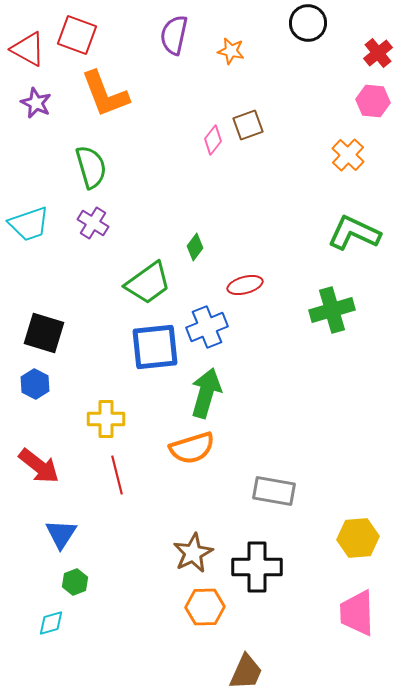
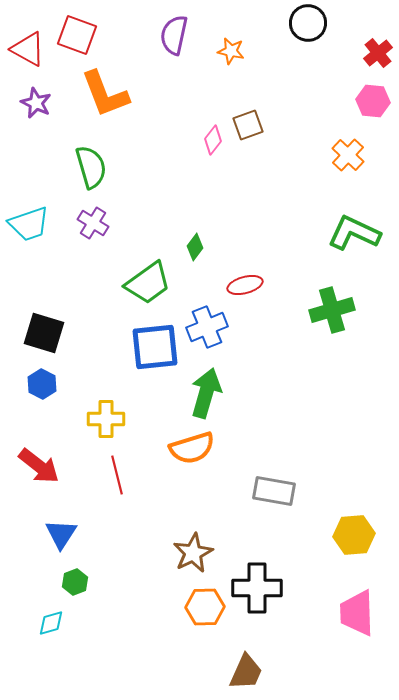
blue hexagon: moved 7 px right
yellow hexagon: moved 4 px left, 3 px up
black cross: moved 21 px down
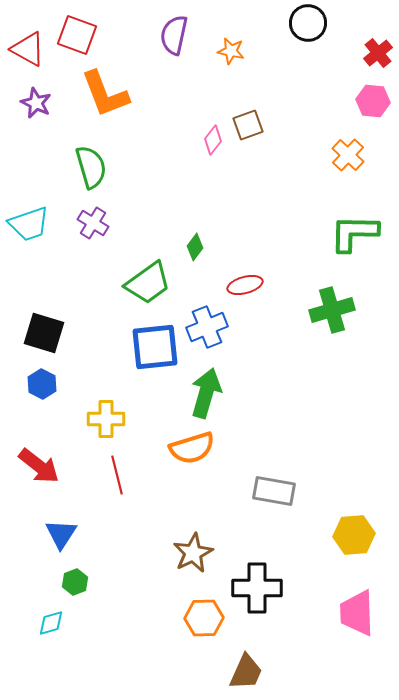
green L-shape: rotated 24 degrees counterclockwise
orange hexagon: moved 1 px left, 11 px down
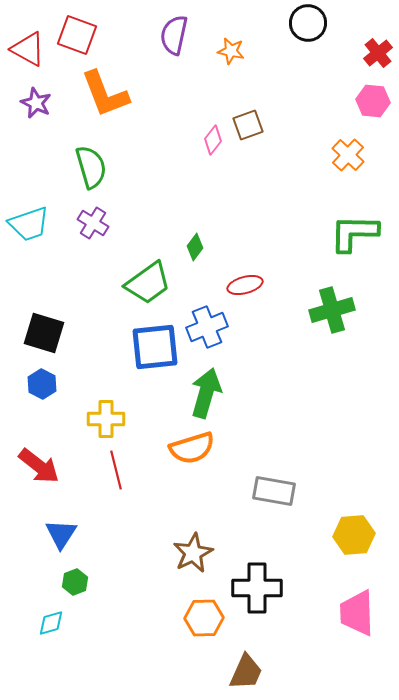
red line: moved 1 px left, 5 px up
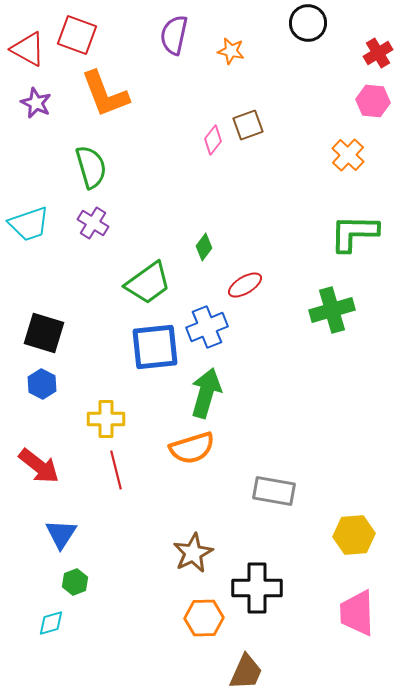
red cross: rotated 8 degrees clockwise
green diamond: moved 9 px right
red ellipse: rotated 16 degrees counterclockwise
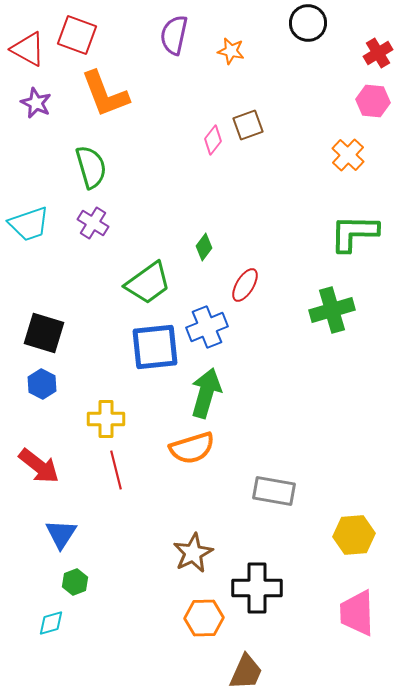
red ellipse: rotated 28 degrees counterclockwise
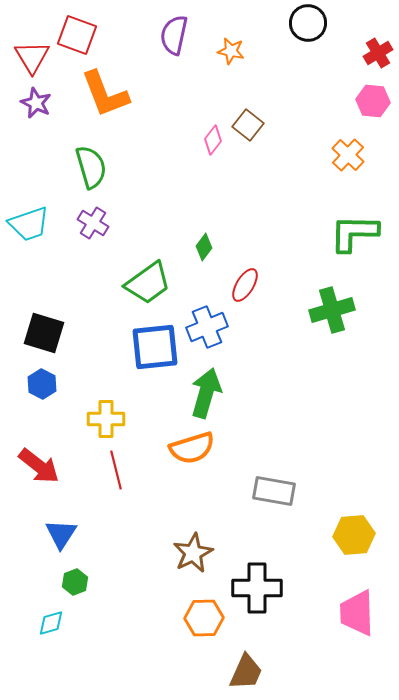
red triangle: moved 4 px right, 8 px down; rotated 30 degrees clockwise
brown square: rotated 32 degrees counterclockwise
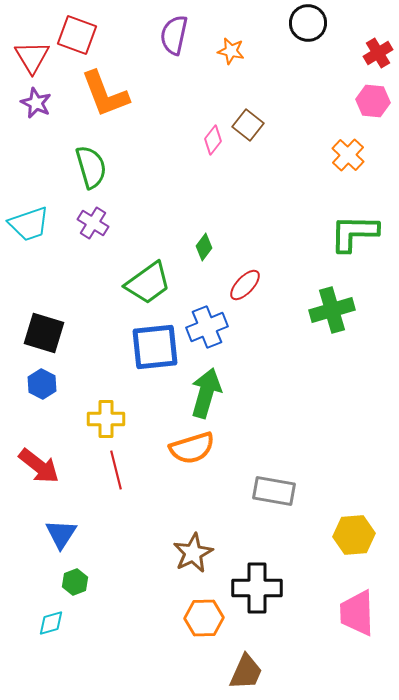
red ellipse: rotated 12 degrees clockwise
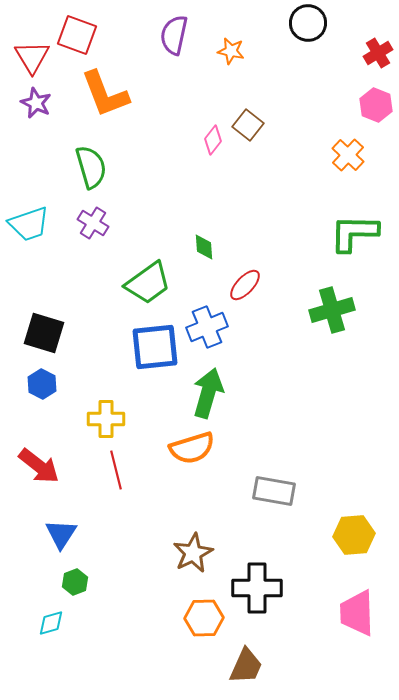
pink hexagon: moved 3 px right, 4 px down; rotated 16 degrees clockwise
green diamond: rotated 40 degrees counterclockwise
green arrow: moved 2 px right
brown trapezoid: moved 6 px up
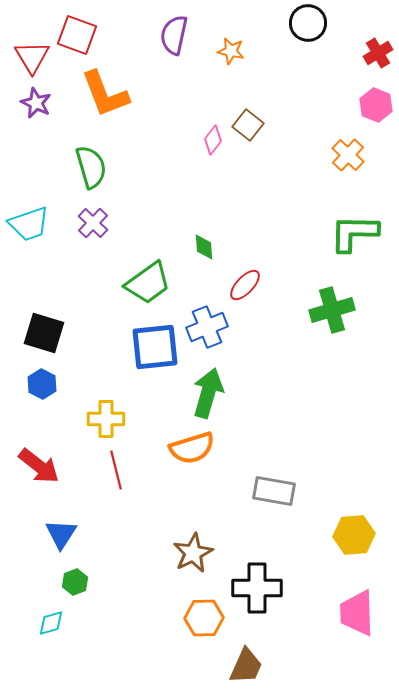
purple cross: rotated 12 degrees clockwise
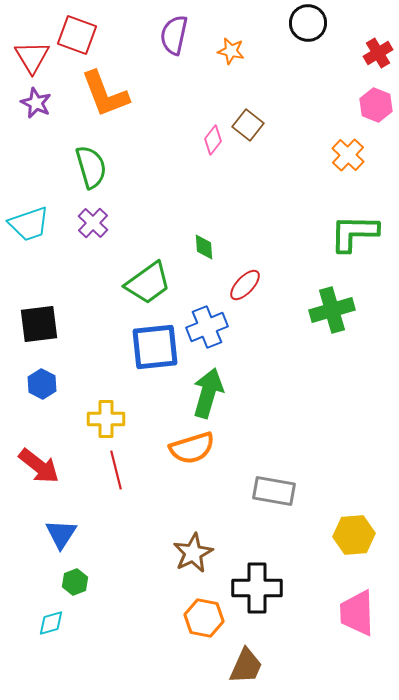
black square: moved 5 px left, 9 px up; rotated 24 degrees counterclockwise
orange hexagon: rotated 12 degrees clockwise
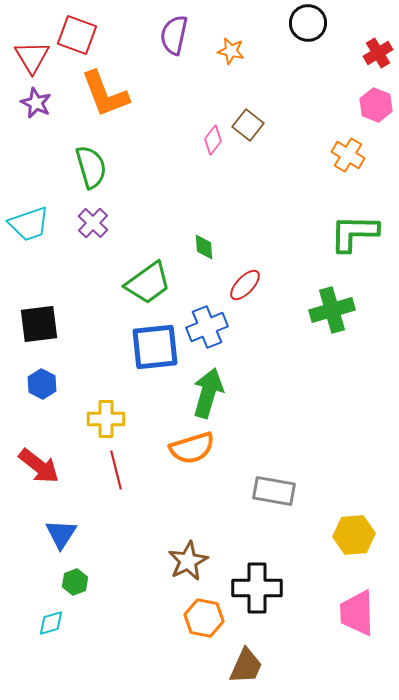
orange cross: rotated 12 degrees counterclockwise
brown star: moved 5 px left, 8 px down
